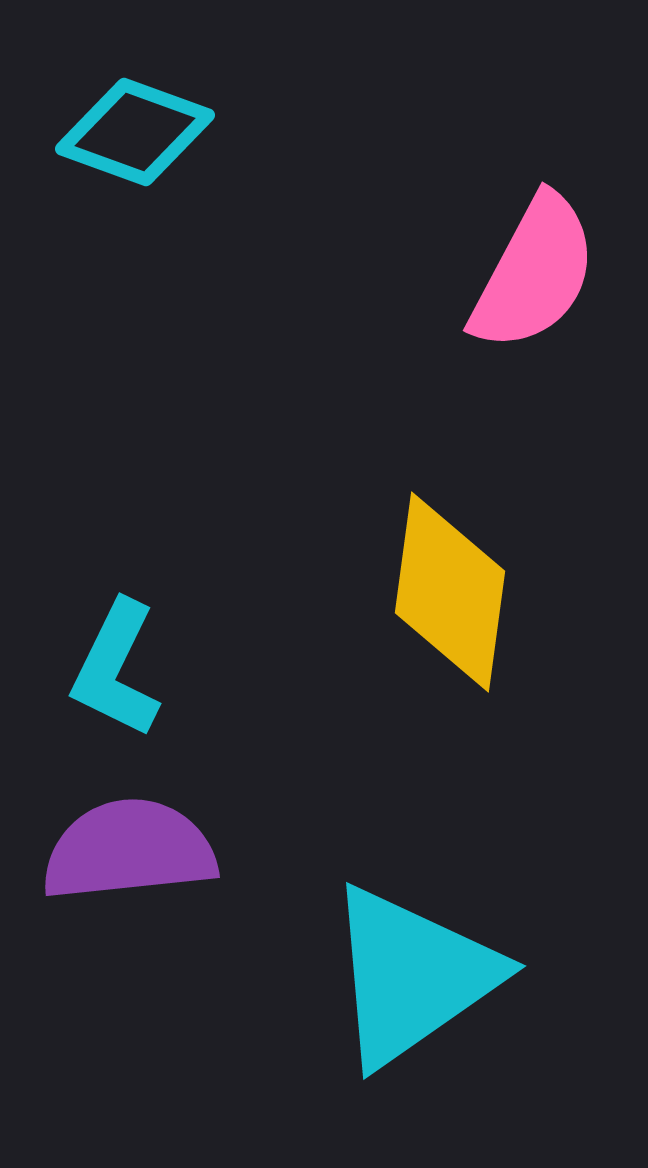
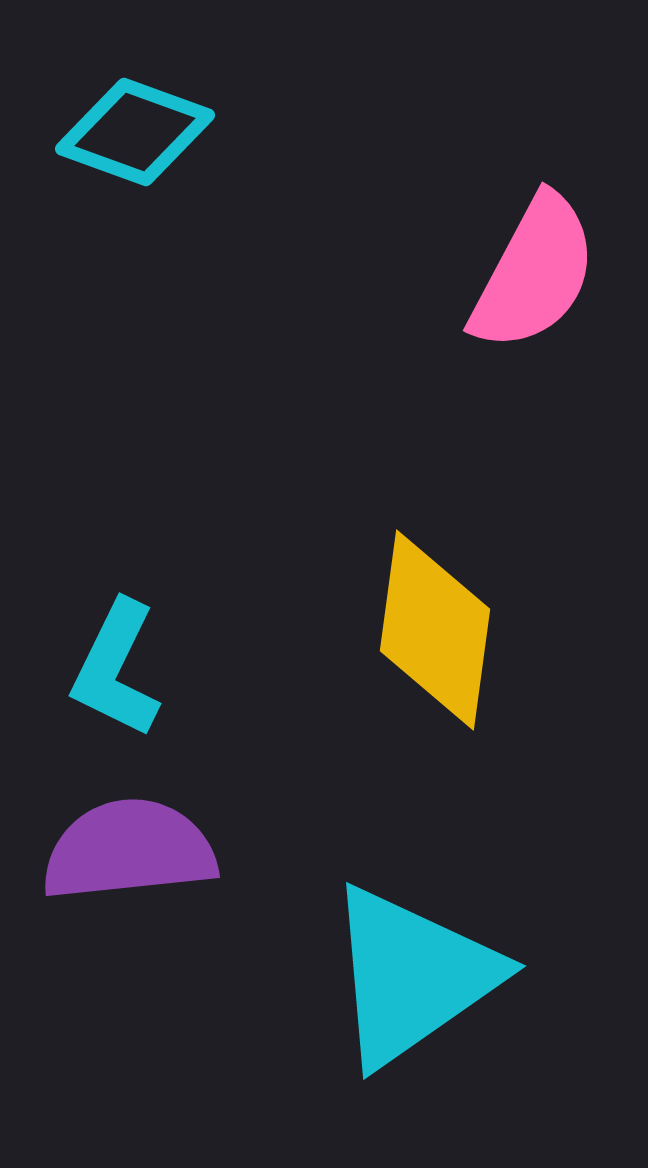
yellow diamond: moved 15 px left, 38 px down
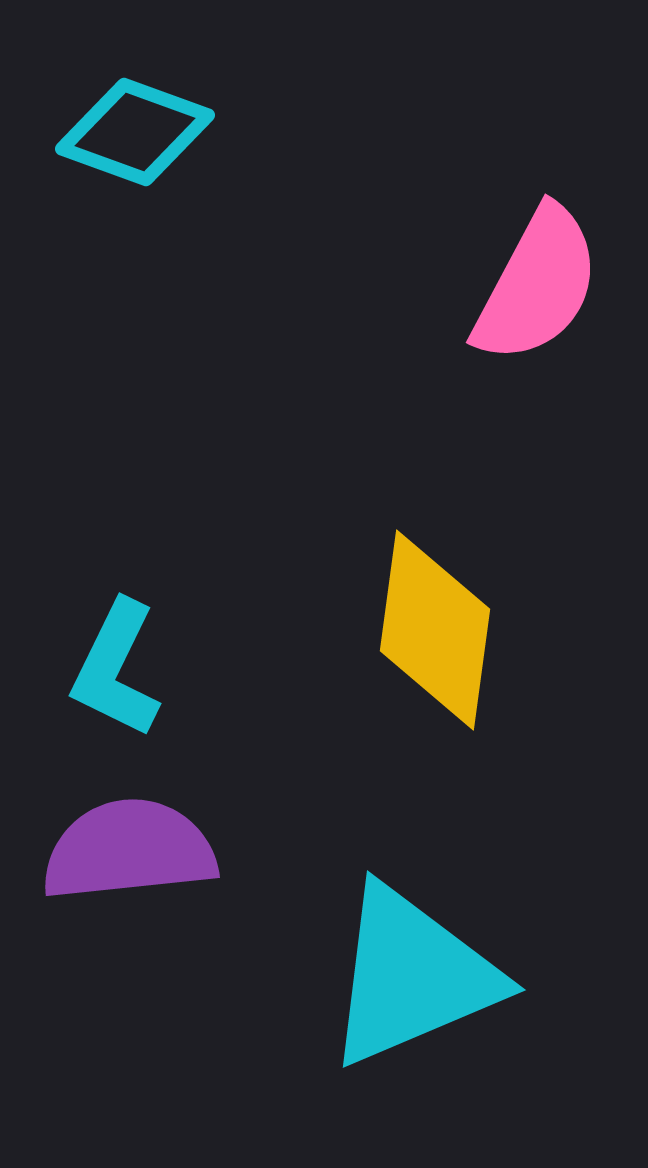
pink semicircle: moved 3 px right, 12 px down
cyan triangle: rotated 12 degrees clockwise
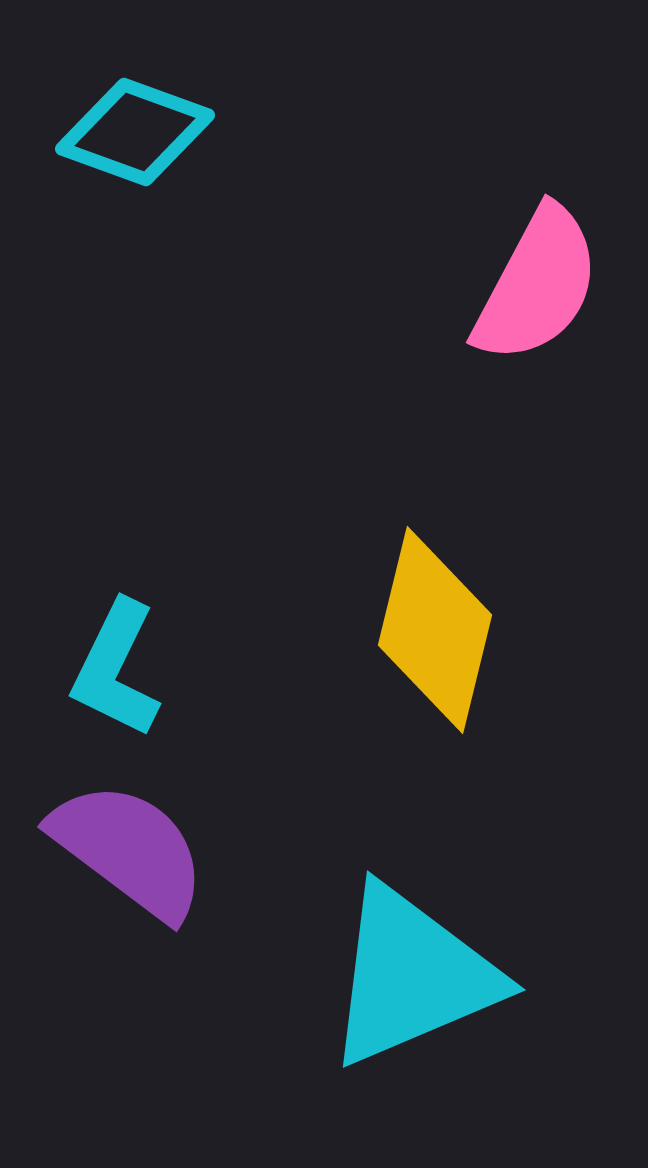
yellow diamond: rotated 6 degrees clockwise
purple semicircle: rotated 43 degrees clockwise
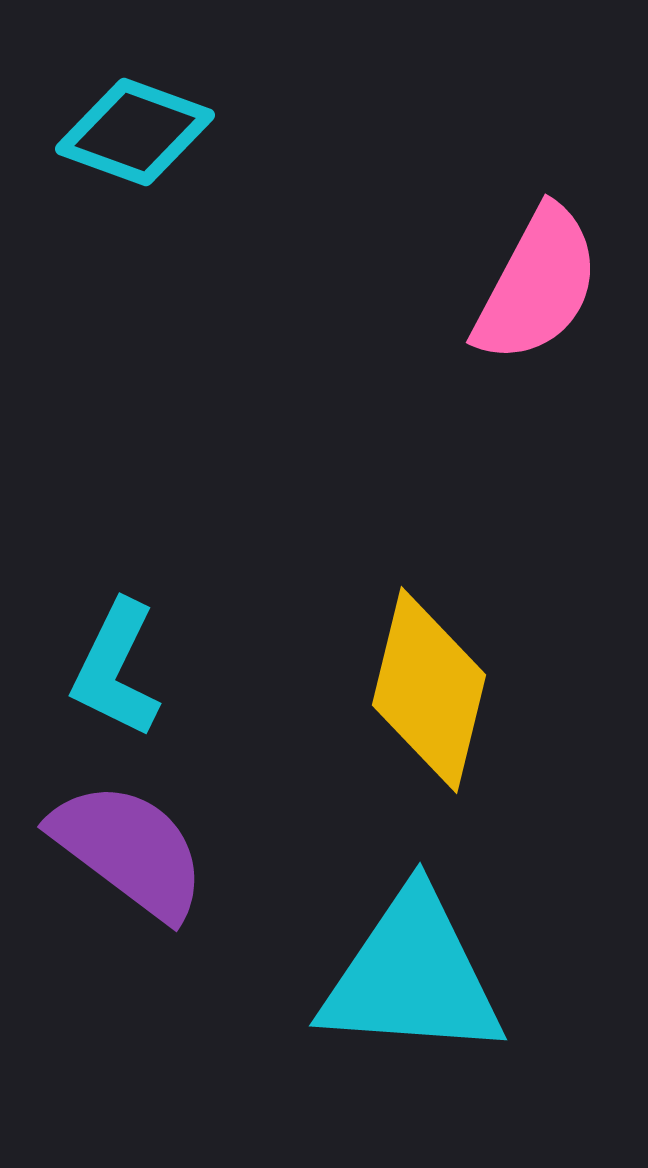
yellow diamond: moved 6 px left, 60 px down
cyan triangle: rotated 27 degrees clockwise
